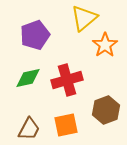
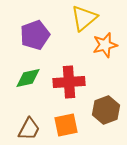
orange star: rotated 20 degrees clockwise
red cross: moved 2 px right, 2 px down; rotated 12 degrees clockwise
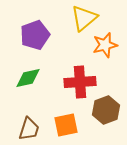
red cross: moved 11 px right
brown trapezoid: rotated 10 degrees counterclockwise
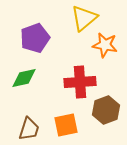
purple pentagon: moved 3 px down
orange star: rotated 25 degrees clockwise
green diamond: moved 4 px left
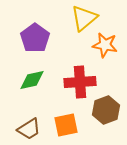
purple pentagon: rotated 16 degrees counterclockwise
green diamond: moved 8 px right, 2 px down
brown trapezoid: rotated 40 degrees clockwise
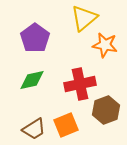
red cross: moved 2 px down; rotated 8 degrees counterclockwise
orange square: rotated 10 degrees counterclockwise
brown trapezoid: moved 5 px right
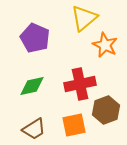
purple pentagon: rotated 12 degrees counterclockwise
orange star: rotated 15 degrees clockwise
green diamond: moved 6 px down
orange square: moved 8 px right; rotated 10 degrees clockwise
